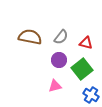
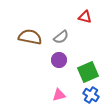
gray semicircle: rotated 14 degrees clockwise
red triangle: moved 1 px left, 26 px up
green square: moved 6 px right, 3 px down; rotated 15 degrees clockwise
pink triangle: moved 4 px right, 9 px down
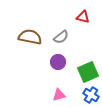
red triangle: moved 2 px left
purple circle: moved 1 px left, 2 px down
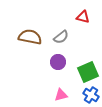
pink triangle: moved 2 px right
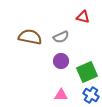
gray semicircle: rotated 14 degrees clockwise
purple circle: moved 3 px right, 1 px up
green square: moved 1 px left
pink triangle: rotated 16 degrees clockwise
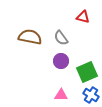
gray semicircle: moved 1 px down; rotated 77 degrees clockwise
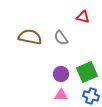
purple circle: moved 13 px down
blue cross: moved 1 px down; rotated 14 degrees counterclockwise
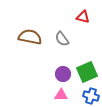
gray semicircle: moved 1 px right, 1 px down
purple circle: moved 2 px right
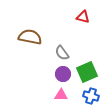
gray semicircle: moved 14 px down
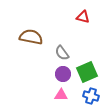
brown semicircle: moved 1 px right
